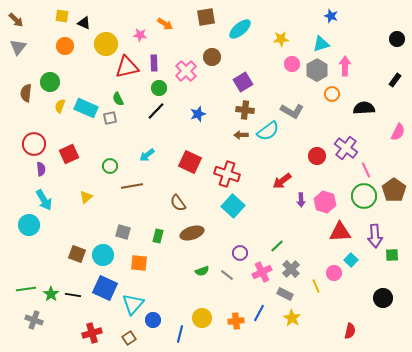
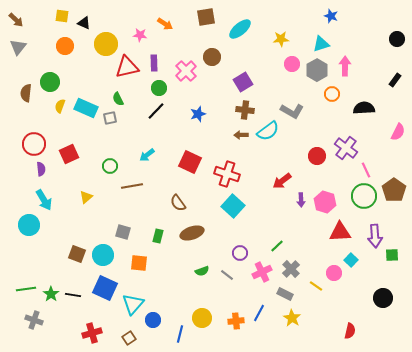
yellow line at (316, 286): rotated 32 degrees counterclockwise
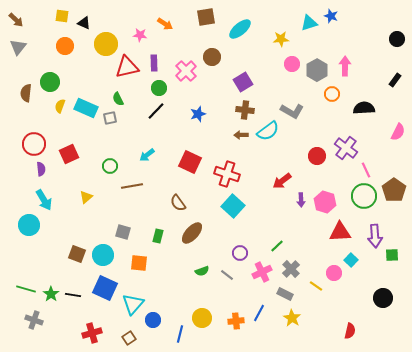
cyan triangle at (321, 44): moved 12 px left, 21 px up
brown ellipse at (192, 233): rotated 30 degrees counterclockwise
green line at (26, 289): rotated 24 degrees clockwise
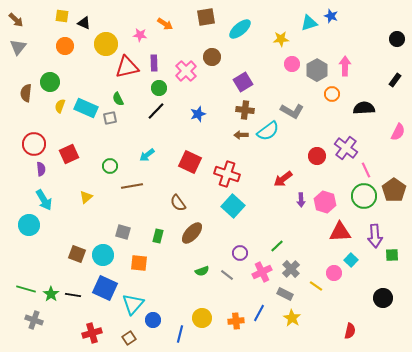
red arrow at (282, 181): moved 1 px right, 2 px up
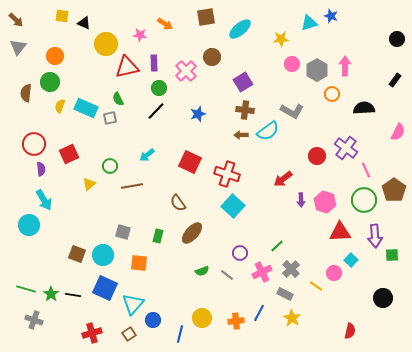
orange circle at (65, 46): moved 10 px left, 10 px down
green circle at (364, 196): moved 4 px down
yellow triangle at (86, 197): moved 3 px right, 13 px up
brown square at (129, 338): moved 4 px up
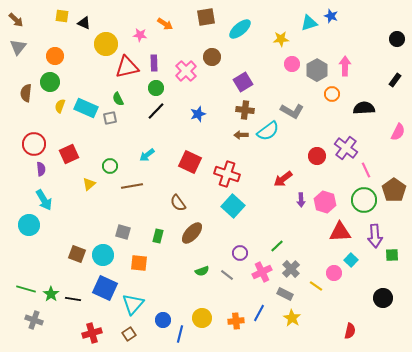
green circle at (159, 88): moved 3 px left
black line at (73, 295): moved 4 px down
blue circle at (153, 320): moved 10 px right
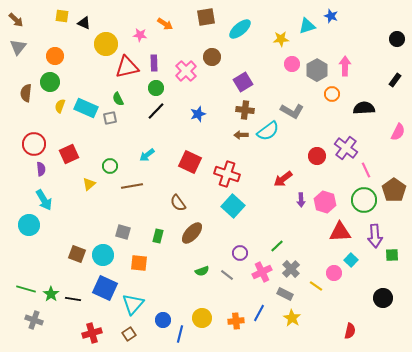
cyan triangle at (309, 23): moved 2 px left, 3 px down
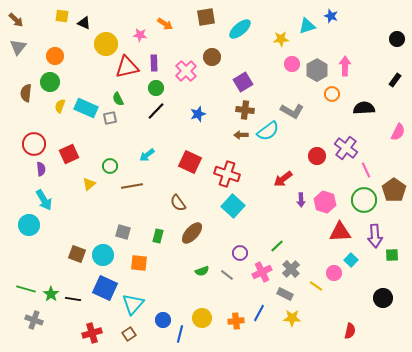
yellow star at (292, 318): rotated 30 degrees counterclockwise
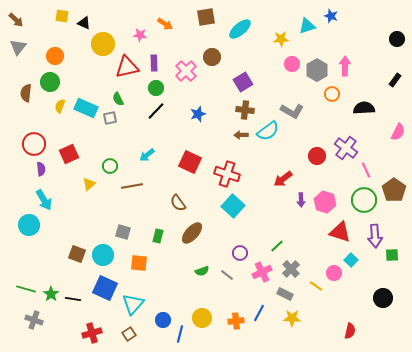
yellow circle at (106, 44): moved 3 px left
red triangle at (340, 232): rotated 20 degrees clockwise
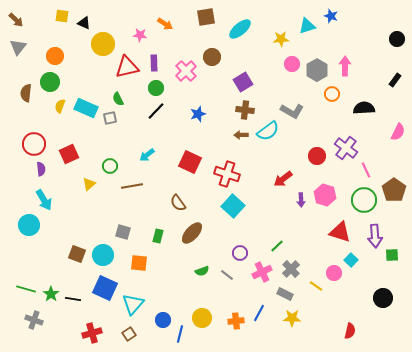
pink hexagon at (325, 202): moved 7 px up
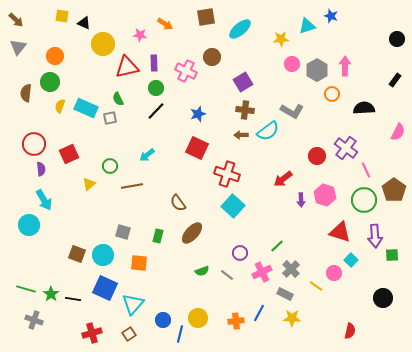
pink cross at (186, 71): rotated 20 degrees counterclockwise
red square at (190, 162): moved 7 px right, 14 px up
yellow circle at (202, 318): moved 4 px left
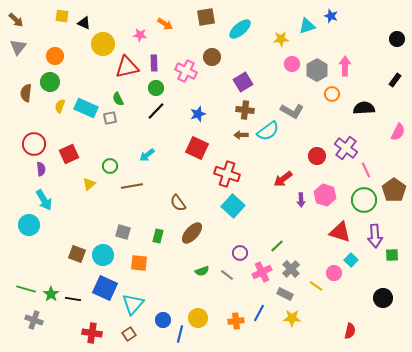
red cross at (92, 333): rotated 24 degrees clockwise
